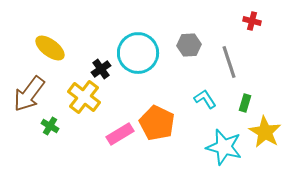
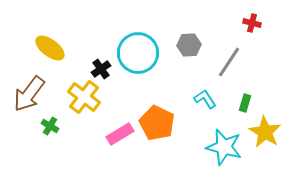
red cross: moved 2 px down
gray line: rotated 52 degrees clockwise
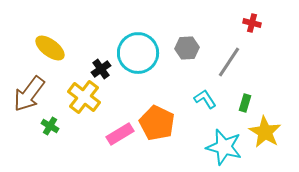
gray hexagon: moved 2 px left, 3 px down
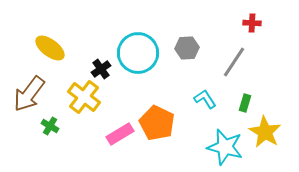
red cross: rotated 12 degrees counterclockwise
gray line: moved 5 px right
cyan star: moved 1 px right
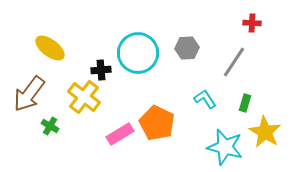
black cross: moved 1 px down; rotated 30 degrees clockwise
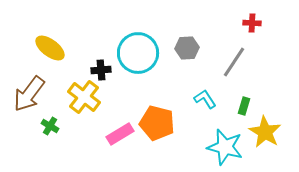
green rectangle: moved 1 px left, 3 px down
orange pentagon: rotated 12 degrees counterclockwise
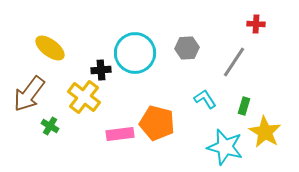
red cross: moved 4 px right, 1 px down
cyan circle: moved 3 px left
pink rectangle: rotated 24 degrees clockwise
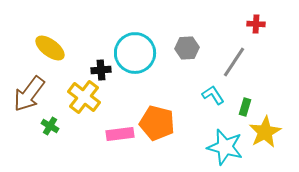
cyan L-shape: moved 8 px right, 4 px up
green rectangle: moved 1 px right, 1 px down
yellow star: rotated 12 degrees clockwise
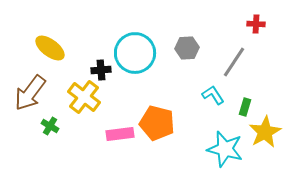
brown arrow: moved 1 px right, 1 px up
cyan star: moved 2 px down
